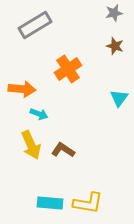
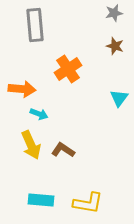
gray rectangle: rotated 64 degrees counterclockwise
cyan rectangle: moved 9 px left, 3 px up
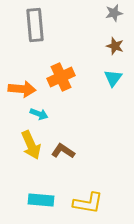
orange cross: moved 7 px left, 8 px down; rotated 8 degrees clockwise
cyan triangle: moved 6 px left, 20 px up
brown L-shape: moved 1 px down
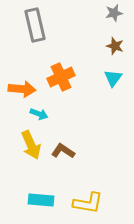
gray rectangle: rotated 8 degrees counterclockwise
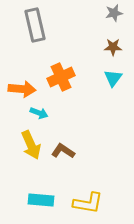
brown star: moved 2 px left, 1 px down; rotated 18 degrees counterclockwise
cyan arrow: moved 1 px up
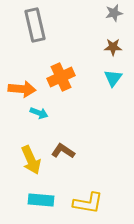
yellow arrow: moved 15 px down
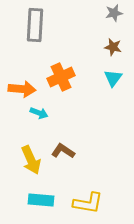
gray rectangle: rotated 16 degrees clockwise
brown star: rotated 12 degrees clockwise
